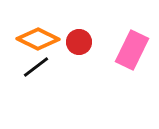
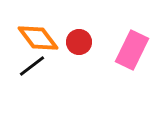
orange diamond: moved 1 px up; rotated 27 degrees clockwise
black line: moved 4 px left, 1 px up
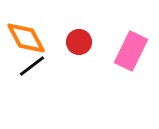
orange diamond: moved 12 px left; rotated 9 degrees clockwise
pink rectangle: moved 1 px left, 1 px down
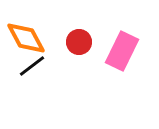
pink rectangle: moved 9 px left
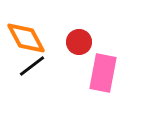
pink rectangle: moved 19 px left, 22 px down; rotated 15 degrees counterclockwise
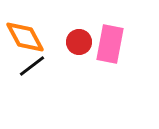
orange diamond: moved 1 px left, 1 px up
pink rectangle: moved 7 px right, 29 px up
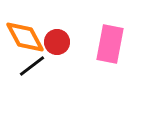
red circle: moved 22 px left
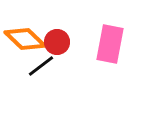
orange diamond: moved 2 px down; rotated 18 degrees counterclockwise
black line: moved 9 px right
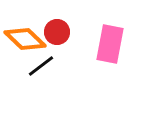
red circle: moved 10 px up
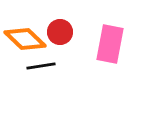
red circle: moved 3 px right
black line: rotated 28 degrees clockwise
